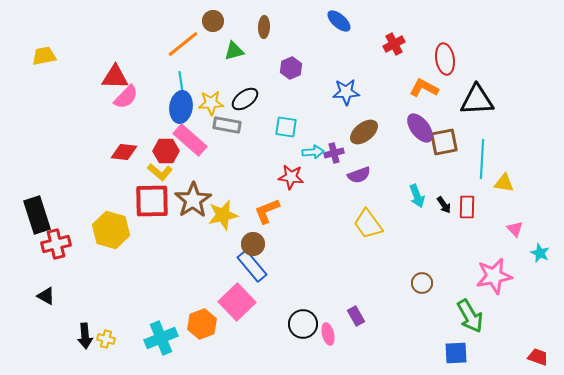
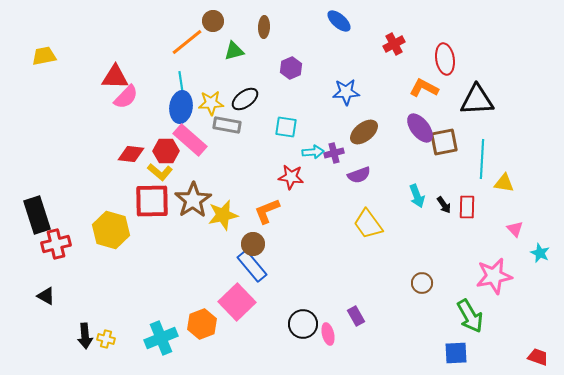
orange line at (183, 44): moved 4 px right, 2 px up
red diamond at (124, 152): moved 7 px right, 2 px down
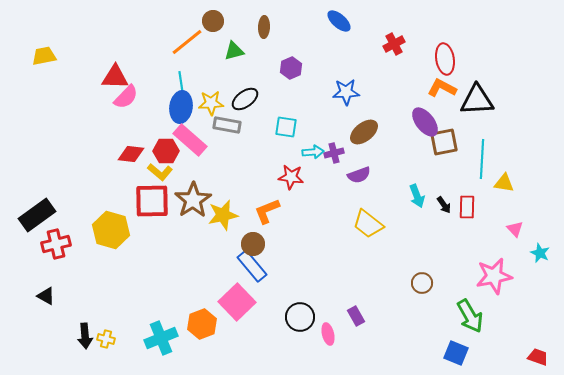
orange L-shape at (424, 88): moved 18 px right
purple ellipse at (420, 128): moved 5 px right, 6 px up
black rectangle at (37, 215): rotated 72 degrees clockwise
yellow trapezoid at (368, 224): rotated 16 degrees counterclockwise
black circle at (303, 324): moved 3 px left, 7 px up
blue square at (456, 353): rotated 25 degrees clockwise
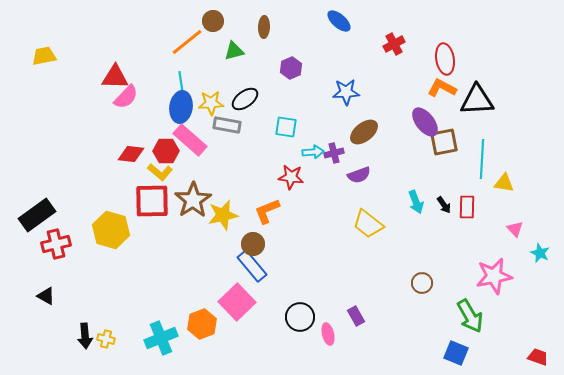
cyan arrow at (417, 196): moved 1 px left, 6 px down
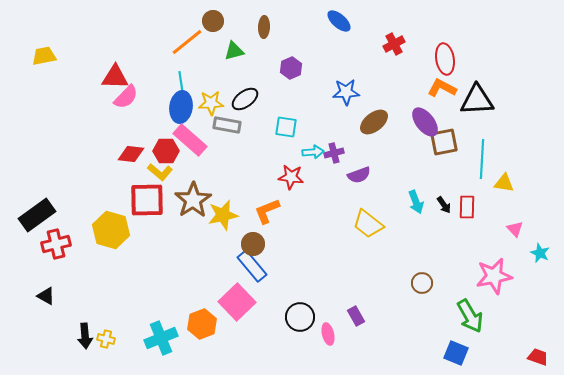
brown ellipse at (364, 132): moved 10 px right, 10 px up
red square at (152, 201): moved 5 px left, 1 px up
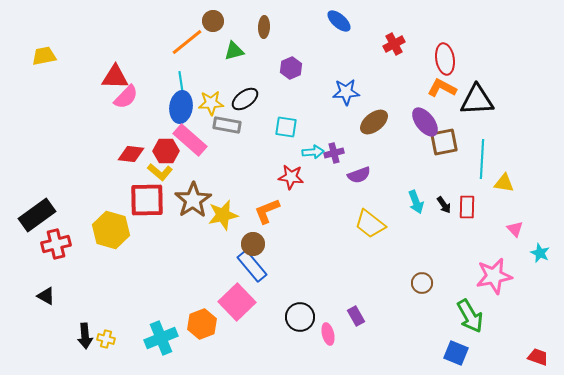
yellow trapezoid at (368, 224): moved 2 px right
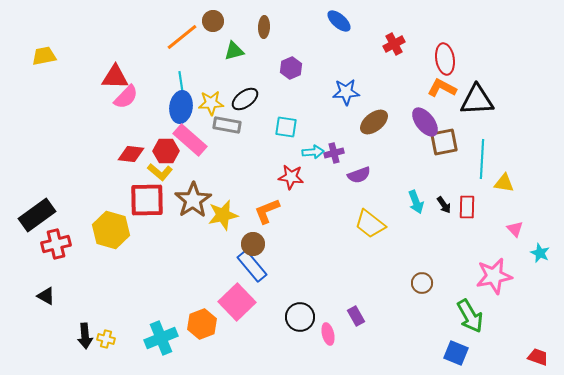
orange line at (187, 42): moved 5 px left, 5 px up
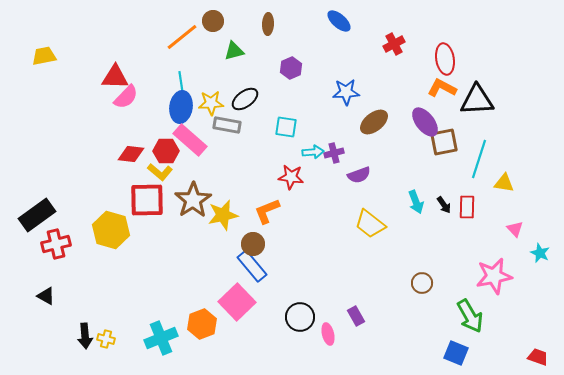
brown ellipse at (264, 27): moved 4 px right, 3 px up
cyan line at (482, 159): moved 3 px left; rotated 15 degrees clockwise
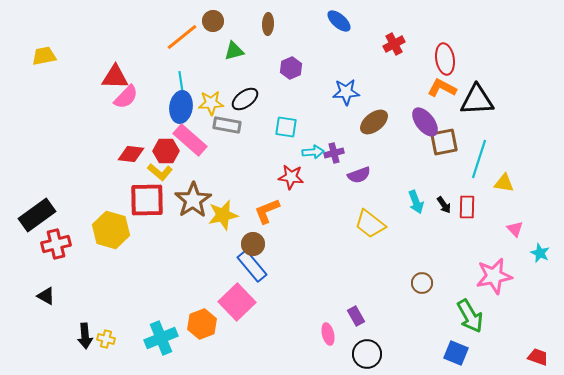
black circle at (300, 317): moved 67 px right, 37 px down
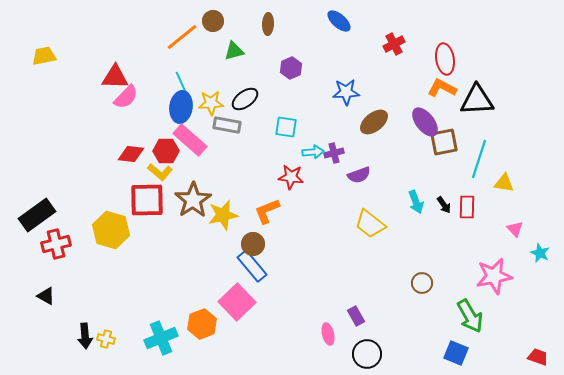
cyan line at (181, 82): rotated 15 degrees counterclockwise
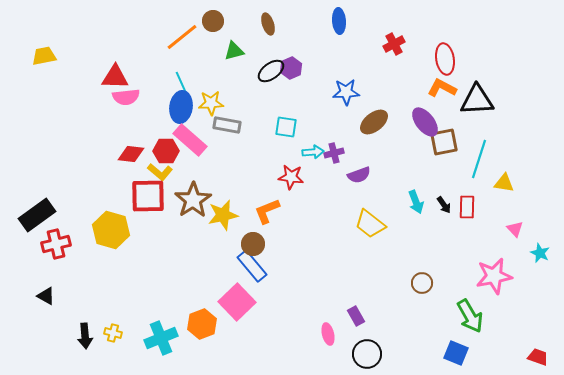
blue ellipse at (339, 21): rotated 45 degrees clockwise
brown ellipse at (268, 24): rotated 20 degrees counterclockwise
pink semicircle at (126, 97): rotated 40 degrees clockwise
black ellipse at (245, 99): moved 26 px right, 28 px up
red square at (147, 200): moved 1 px right, 4 px up
yellow cross at (106, 339): moved 7 px right, 6 px up
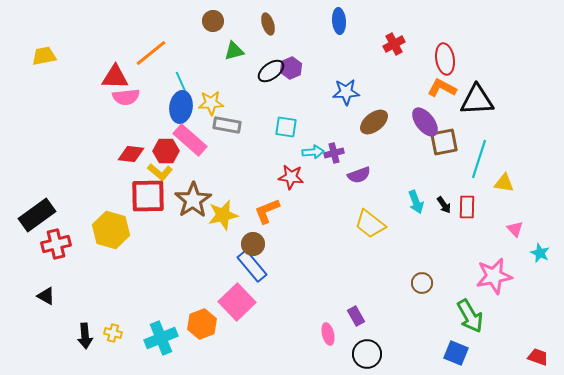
orange line at (182, 37): moved 31 px left, 16 px down
